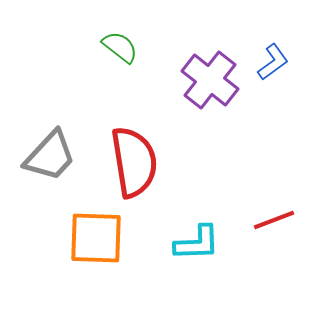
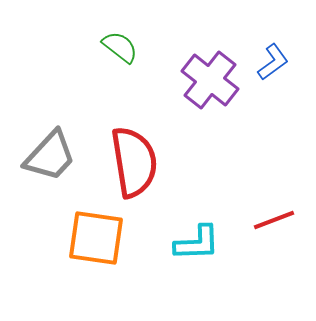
orange square: rotated 6 degrees clockwise
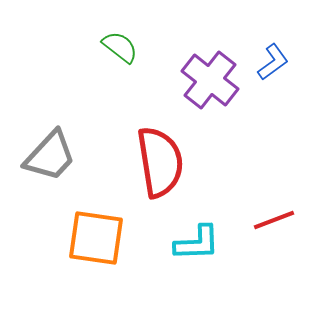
red semicircle: moved 26 px right
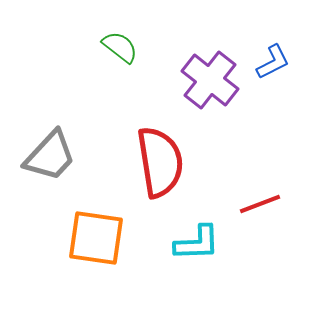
blue L-shape: rotated 9 degrees clockwise
red line: moved 14 px left, 16 px up
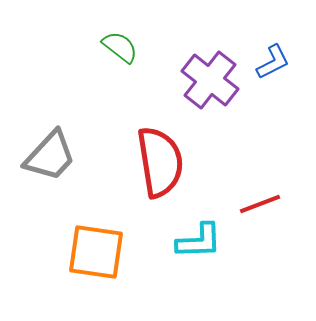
orange square: moved 14 px down
cyan L-shape: moved 2 px right, 2 px up
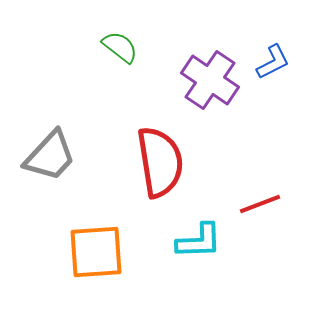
purple cross: rotated 4 degrees counterclockwise
orange square: rotated 12 degrees counterclockwise
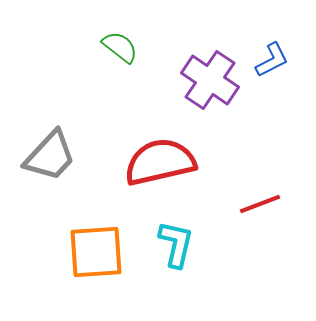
blue L-shape: moved 1 px left, 2 px up
red semicircle: rotated 94 degrees counterclockwise
cyan L-shape: moved 23 px left, 3 px down; rotated 75 degrees counterclockwise
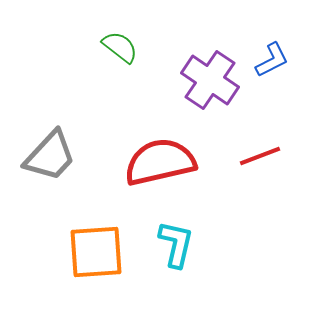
red line: moved 48 px up
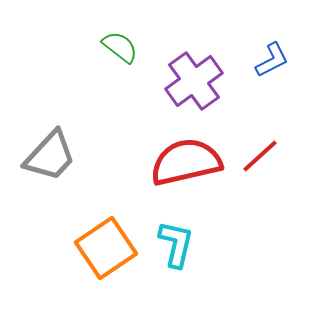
purple cross: moved 16 px left, 1 px down; rotated 20 degrees clockwise
red line: rotated 21 degrees counterclockwise
red semicircle: moved 26 px right
orange square: moved 10 px right, 4 px up; rotated 30 degrees counterclockwise
